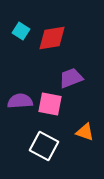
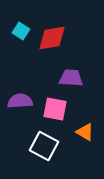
purple trapezoid: rotated 25 degrees clockwise
pink square: moved 5 px right, 5 px down
orange triangle: rotated 12 degrees clockwise
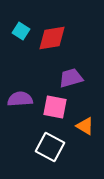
purple trapezoid: rotated 20 degrees counterclockwise
purple semicircle: moved 2 px up
pink square: moved 2 px up
orange triangle: moved 6 px up
white square: moved 6 px right, 1 px down
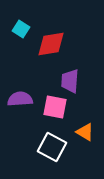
cyan square: moved 2 px up
red diamond: moved 1 px left, 6 px down
purple trapezoid: moved 1 px left, 3 px down; rotated 70 degrees counterclockwise
orange triangle: moved 6 px down
white square: moved 2 px right
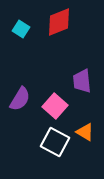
red diamond: moved 8 px right, 22 px up; rotated 12 degrees counterclockwise
purple trapezoid: moved 12 px right; rotated 10 degrees counterclockwise
purple semicircle: rotated 125 degrees clockwise
pink square: moved 1 px up; rotated 30 degrees clockwise
white square: moved 3 px right, 5 px up
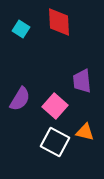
red diamond: rotated 72 degrees counterclockwise
orange triangle: rotated 18 degrees counterclockwise
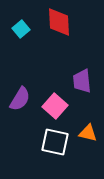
cyan square: rotated 18 degrees clockwise
orange triangle: moved 3 px right, 1 px down
white square: rotated 16 degrees counterclockwise
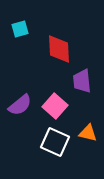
red diamond: moved 27 px down
cyan square: moved 1 px left; rotated 24 degrees clockwise
purple semicircle: moved 6 px down; rotated 20 degrees clockwise
white square: rotated 12 degrees clockwise
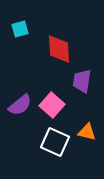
purple trapezoid: rotated 15 degrees clockwise
pink square: moved 3 px left, 1 px up
orange triangle: moved 1 px left, 1 px up
